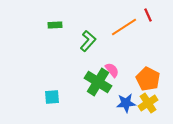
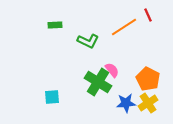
green L-shape: rotated 75 degrees clockwise
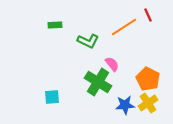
pink semicircle: moved 6 px up
blue star: moved 1 px left, 2 px down
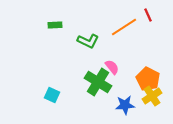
pink semicircle: moved 3 px down
cyan square: moved 2 px up; rotated 28 degrees clockwise
yellow cross: moved 4 px right, 7 px up
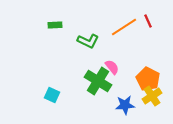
red line: moved 6 px down
green cross: moved 1 px up
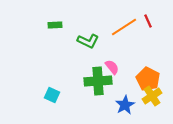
green cross: rotated 36 degrees counterclockwise
blue star: rotated 24 degrees counterclockwise
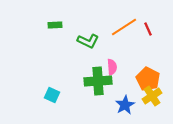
red line: moved 8 px down
pink semicircle: rotated 35 degrees clockwise
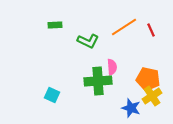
red line: moved 3 px right, 1 px down
orange pentagon: rotated 15 degrees counterclockwise
blue star: moved 6 px right, 3 px down; rotated 24 degrees counterclockwise
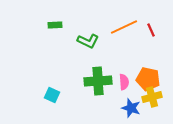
orange line: rotated 8 degrees clockwise
pink semicircle: moved 12 px right, 15 px down
yellow cross: moved 1 px down; rotated 18 degrees clockwise
